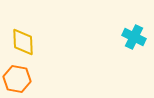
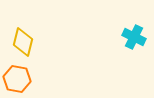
yellow diamond: rotated 16 degrees clockwise
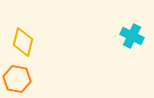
cyan cross: moved 2 px left, 1 px up
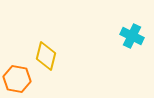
yellow diamond: moved 23 px right, 14 px down
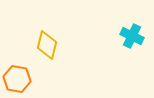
yellow diamond: moved 1 px right, 11 px up
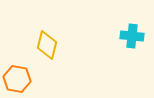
cyan cross: rotated 20 degrees counterclockwise
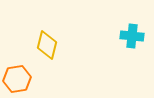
orange hexagon: rotated 20 degrees counterclockwise
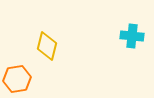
yellow diamond: moved 1 px down
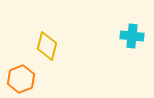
orange hexagon: moved 4 px right; rotated 12 degrees counterclockwise
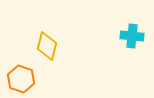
orange hexagon: rotated 20 degrees counterclockwise
